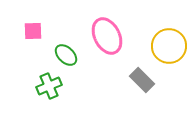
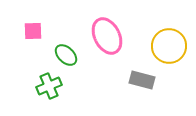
gray rectangle: rotated 30 degrees counterclockwise
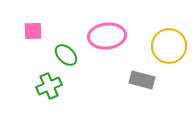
pink ellipse: rotated 69 degrees counterclockwise
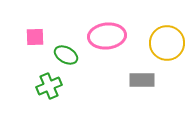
pink square: moved 2 px right, 6 px down
yellow circle: moved 2 px left, 3 px up
green ellipse: rotated 15 degrees counterclockwise
gray rectangle: rotated 15 degrees counterclockwise
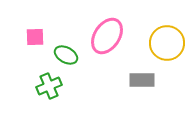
pink ellipse: rotated 51 degrees counterclockwise
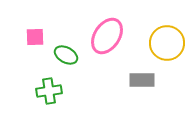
green cross: moved 5 px down; rotated 15 degrees clockwise
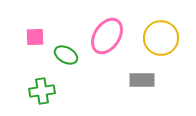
yellow circle: moved 6 px left, 5 px up
green cross: moved 7 px left
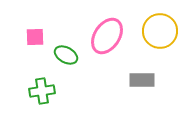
yellow circle: moved 1 px left, 7 px up
